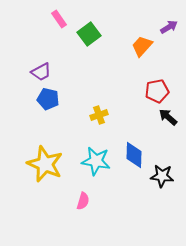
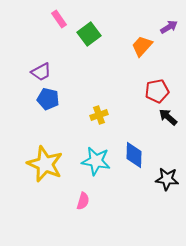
black star: moved 5 px right, 3 px down
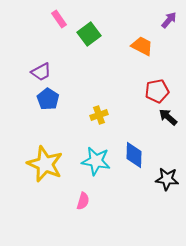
purple arrow: moved 7 px up; rotated 18 degrees counterclockwise
orange trapezoid: rotated 75 degrees clockwise
blue pentagon: rotated 20 degrees clockwise
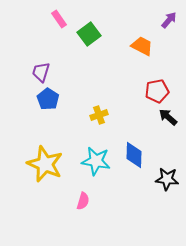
purple trapezoid: rotated 135 degrees clockwise
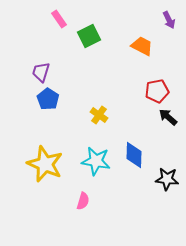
purple arrow: rotated 114 degrees clockwise
green square: moved 2 px down; rotated 10 degrees clockwise
yellow cross: rotated 36 degrees counterclockwise
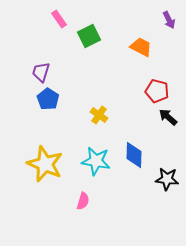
orange trapezoid: moved 1 px left, 1 px down
red pentagon: rotated 25 degrees clockwise
